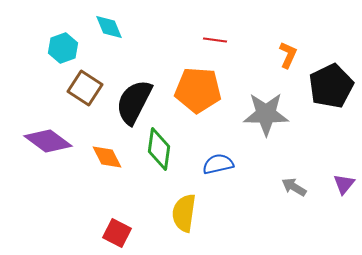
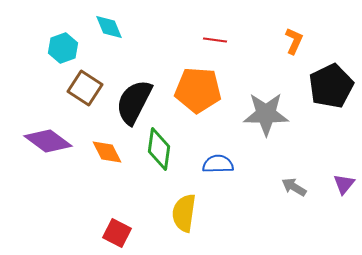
orange L-shape: moved 6 px right, 14 px up
orange diamond: moved 5 px up
blue semicircle: rotated 12 degrees clockwise
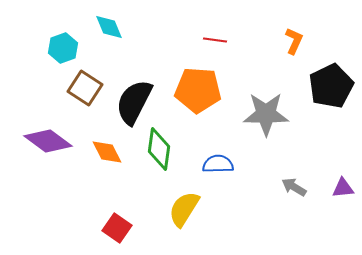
purple triangle: moved 1 px left, 4 px down; rotated 45 degrees clockwise
yellow semicircle: moved 4 px up; rotated 24 degrees clockwise
red square: moved 5 px up; rotated 8 degrees clockwise
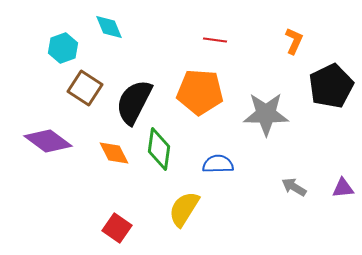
orange pentagon: moved 2 px right, 2 px down
orange diamond: moved 7 px right, 1 px down
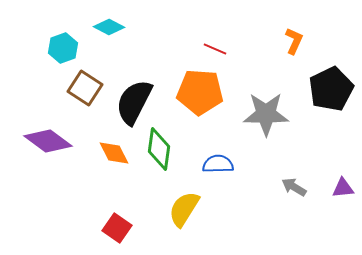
cyan diamond: rotated 40 degrees counterclockwise
red line: moved 9 px down; rotated 15 degrees clockwise
black pentagon: moved 3 px down
